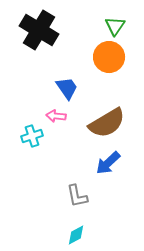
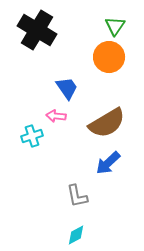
black cross: moved 2 px left
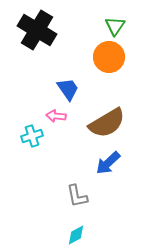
blue trapezoid: moved 1 px right, 1 px down
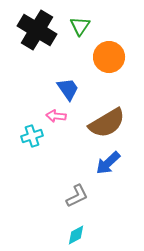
green triangle: moved 35 px left
gray L-shape: rotated 105 degrees counterclockwise
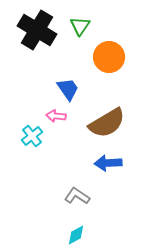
cyan cross: rotated 20 degrees counterclockwise
blue arrow: rotated 40 degrees clockwise
gray L-shape: rotated 120 degrees counterclockwise
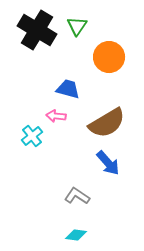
green triangle: moved 3 px left
blue trapezoid: rotated 40 degrees counterclockwise
blue arrow: rotated 128 degrees counterclockwise
cyan diamond: rotated 35 degrees clockwise
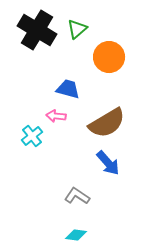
green triangle: moved 3 px down; rotated 15 degrees clockwise
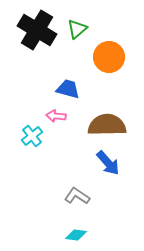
brown semicircle: moved 2 px down; rotated 150 degrees counterclockwise
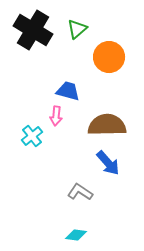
black cross: moved 4 px left
blue trapezoid: moved 2 px down
pink arrow: rotated 90 degrees counterclockwise
gray L-shape: moved 3 px right, 4 px up
